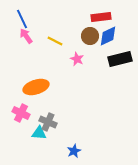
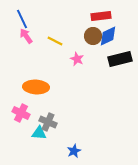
red rectangle: moved 1 px up
brown circle: moved 3 px right
orange ellipse: rotated 20 degrees clockwise
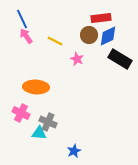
red rectangle: moved 2 px down
brown circle: moved 4 px left, 1 px up
black rectangle: rotated 45 degrees clockwise
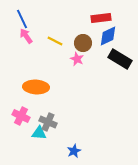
brown circle: moved 6 px left, 8 px down
pink cross: moved 3 px down
